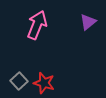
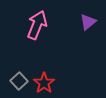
red star: rotated 20 degrees clockwise
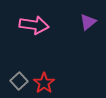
pink arrow: moved 3 px left; rotated 76 degrees clockwise
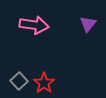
purple triangle: moved 2 px down; rotated 12 degrees counterclockwise
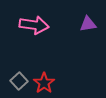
purple triangle: rotated 42 degrees clockwise
